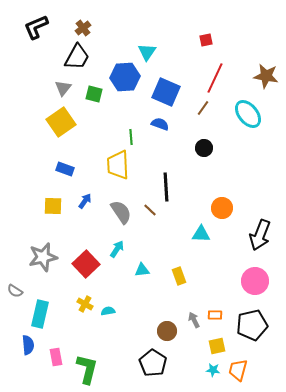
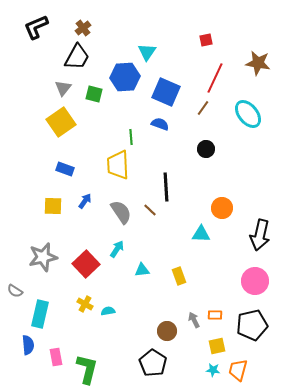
brown star at (266, 76): moved 8 px left, 13 px up
black circle at (204, 148): moved 2 px right, 1 px down
black arrow at (260, 235): rotated 8 degrees counterclockwise
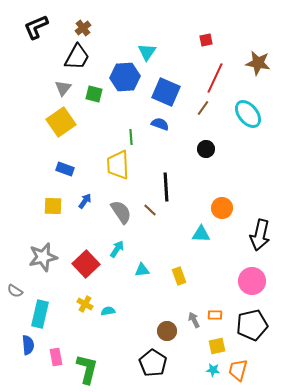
pink circle at (255, 281): moved 3 px left
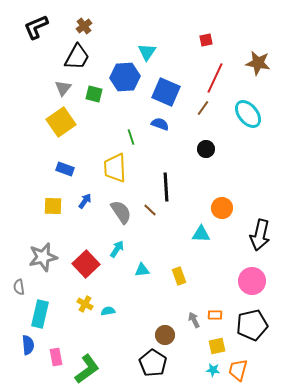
brown cross at (83, 28): moved 1 px right, 2 px up
green line at (131, 137): rotated 14 degrees counterclockwise
yellow trapezoid at (118, 165): moved 3 px left, 3 px down
gray semicircle at (15, 291): moved 4 px right, 4 px up; rotated 49 degrees clockwise
brown circle at (167, 331): moved 2 px left, 4 px down
green L-shape at (87, 369): rotated 40 degrees clockwise
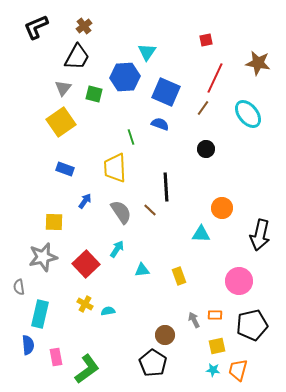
yellow square at (53, 206): moved 1 px right, 16 px down
pink circle at (252, 281): moved 13 px left
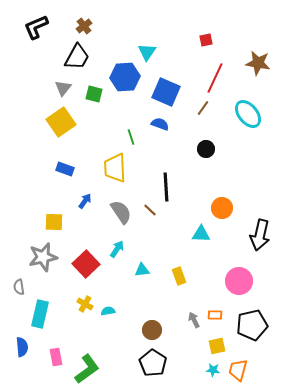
brown circle at (165, 335): moved 13 px left, 5 px up
blue semicircle at (28, 345): moved 6 px left, 2 px down
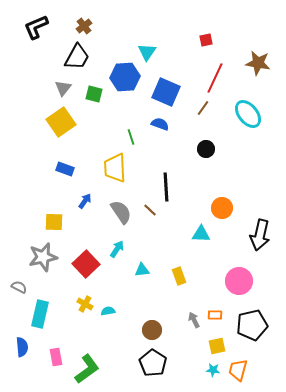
gray semicircle at (19, 287): rotated 126 degrees clockwise
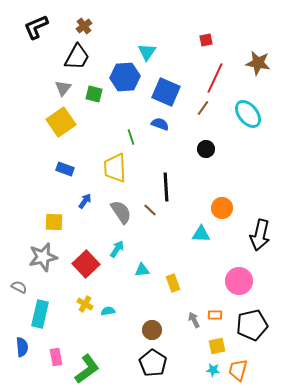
yellow rectangle at (179, 276): moved 6 px left, 7 px down
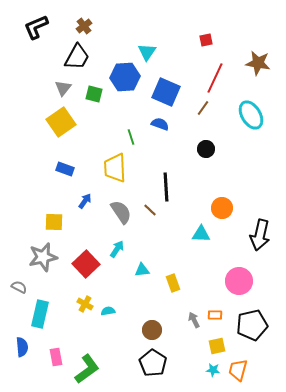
cyan ellipse at (248, 114): moved 3 px right, 1 px down; rotated 8 degrees clockwise
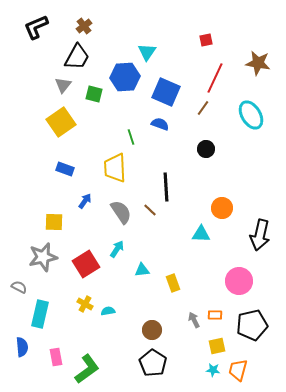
gray triangle at (63, 88): moved 3 px up
red square at (86, 264): rotated 12 degrees clockwise
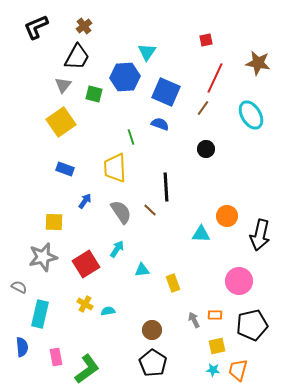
orange circle at (222, 208): moved 5 px right, 8 px down
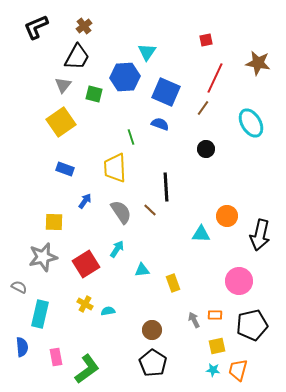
cyan ellipse at (251, 115): moved 8 px down
